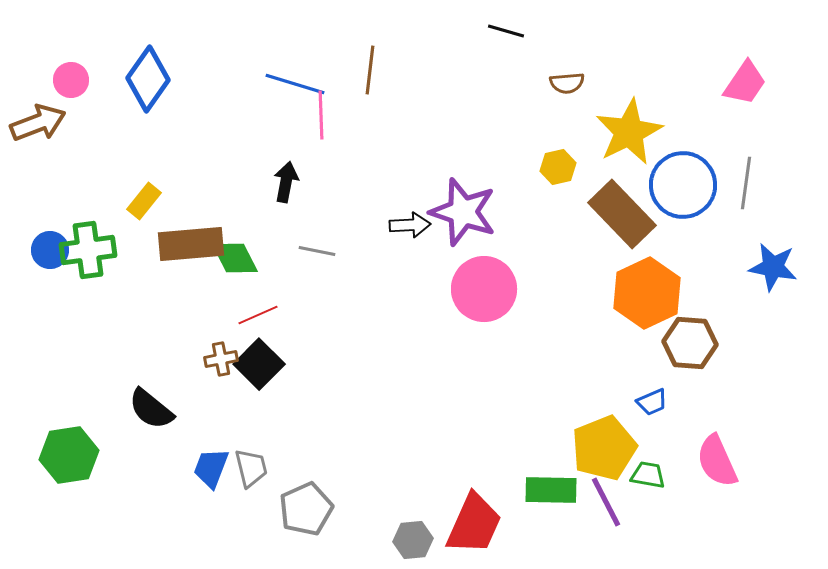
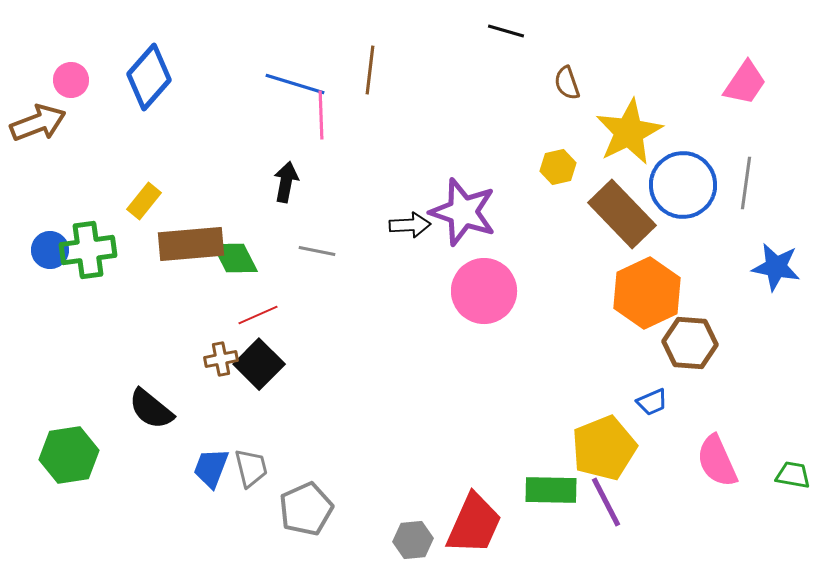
blue diamond at (148, 79): moved 1 px right, 2 px up; rotated 6 degrees clockwise
brown semicircle at (567, 83): rotated 76 degrees clockwise
blue star at (773, 267): moved 3 px right
pink circle at (484, 289): moved 2 px down
green trapezoid at (648, 475): moved 145 px right
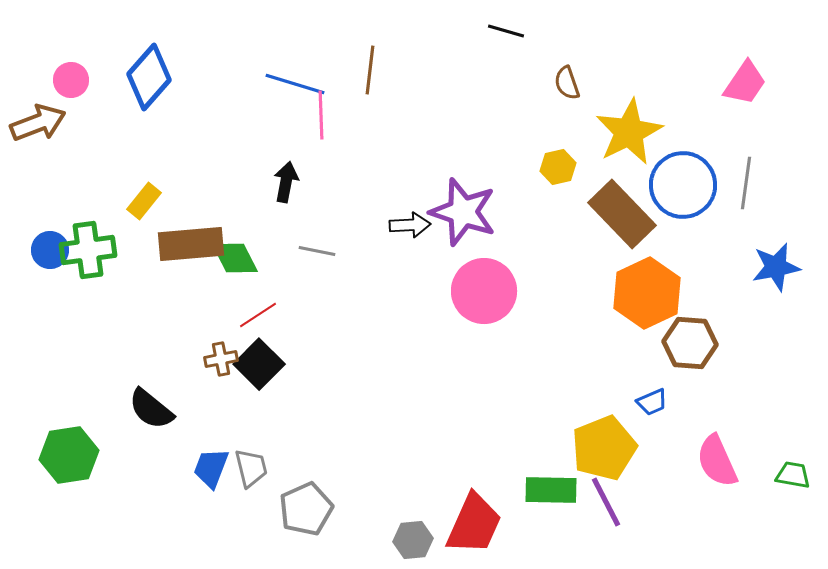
blue star at (776, 267): rotated 21 degrees counterclockwise
red line at (258, 315): rotated 9 degrees counterclockwise
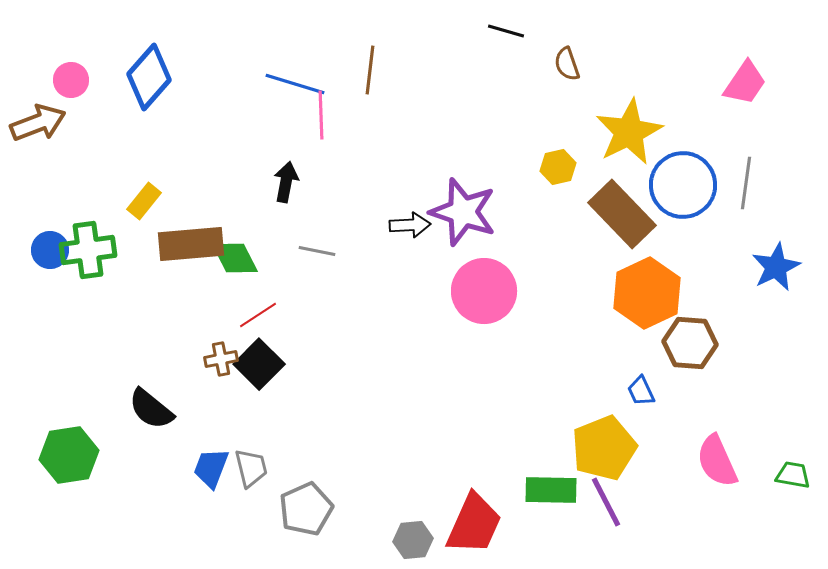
brown semicircle at (567, 83): moved 19 px up
blue star at (776, 267): rotated 15 degrees counterclockwise
blue trapezoid at (652, 402): moved 11 px left, 11 px up; rotated 88 degrees clockwise
